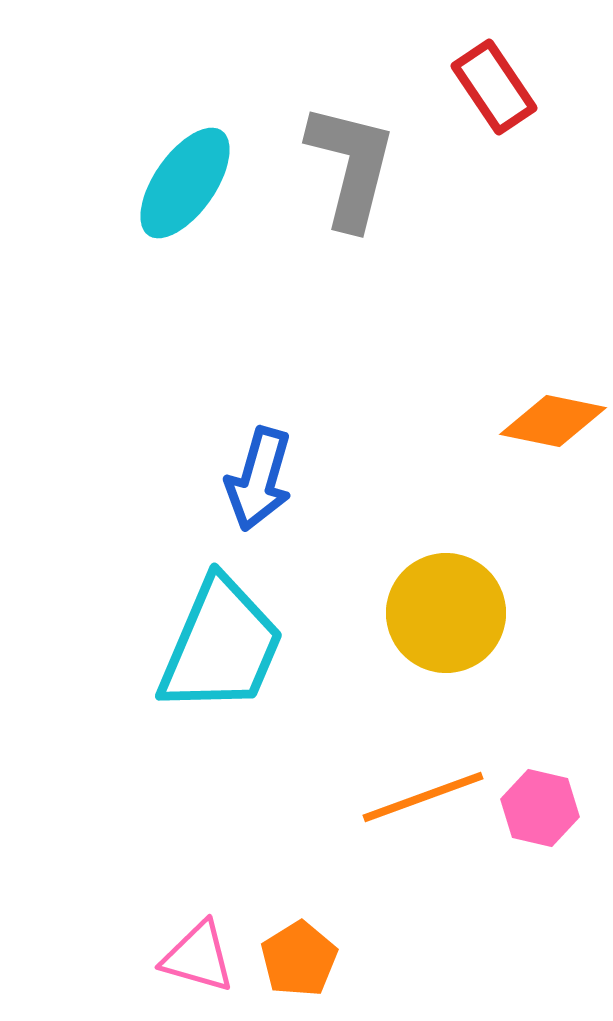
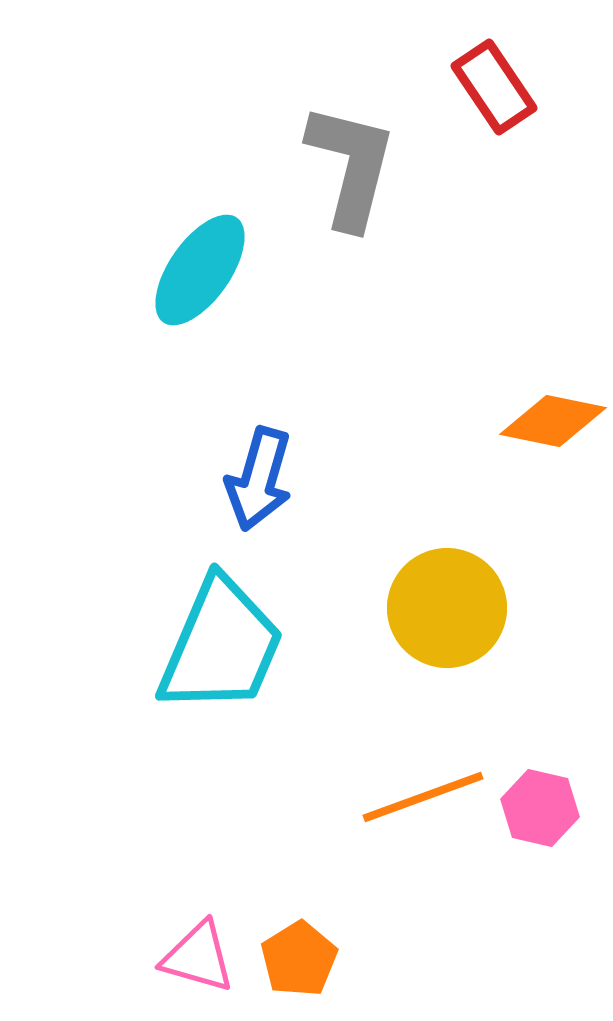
cyan ellipse: moved 15 px right, 87 px down
yellow circle: moved 1 px right, 5 px up
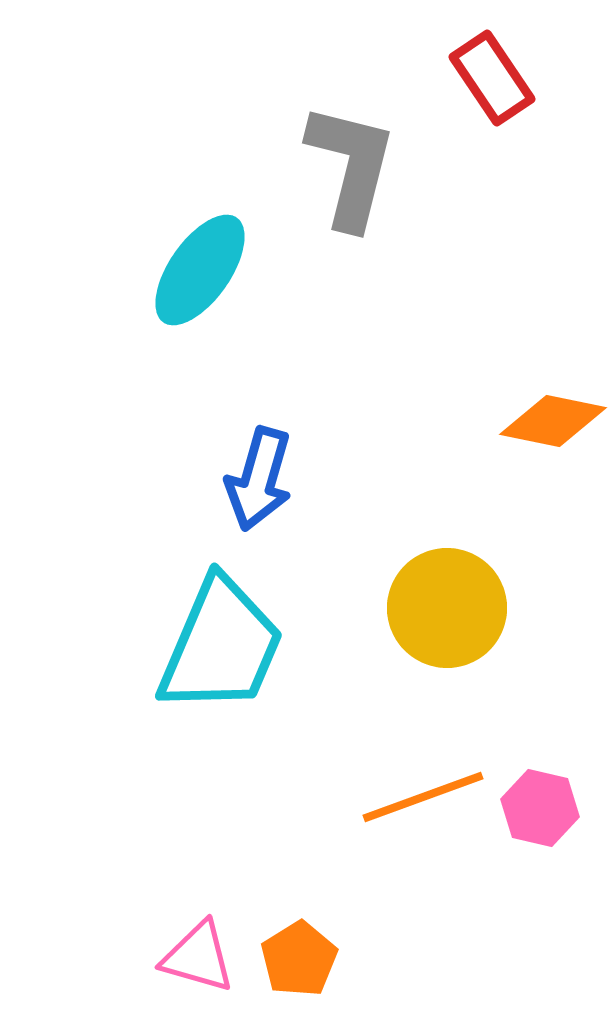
red rectangle: moved 2 px left, 9 px up
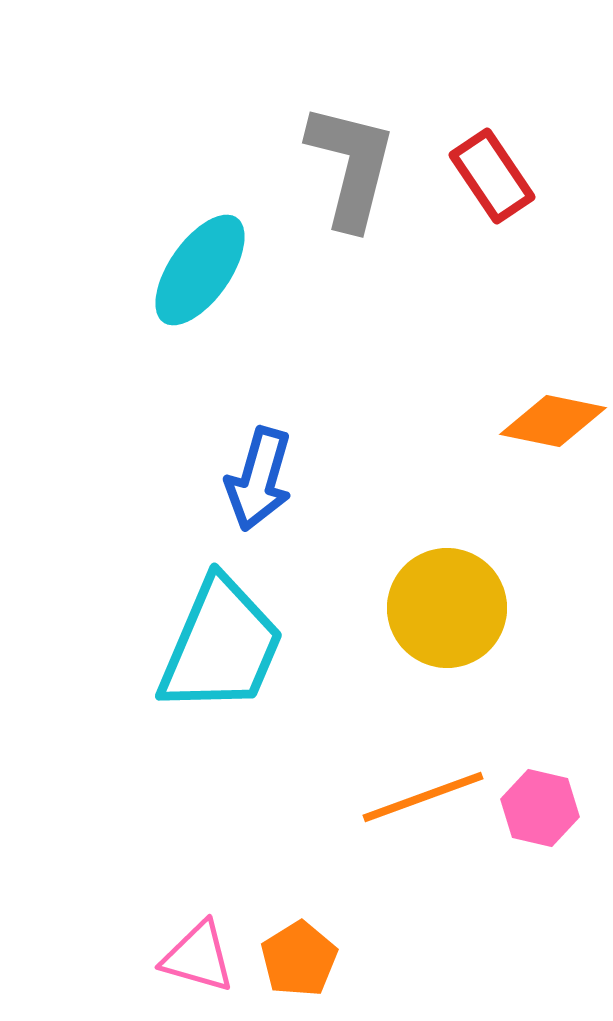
red rectangle: moved 98 px down
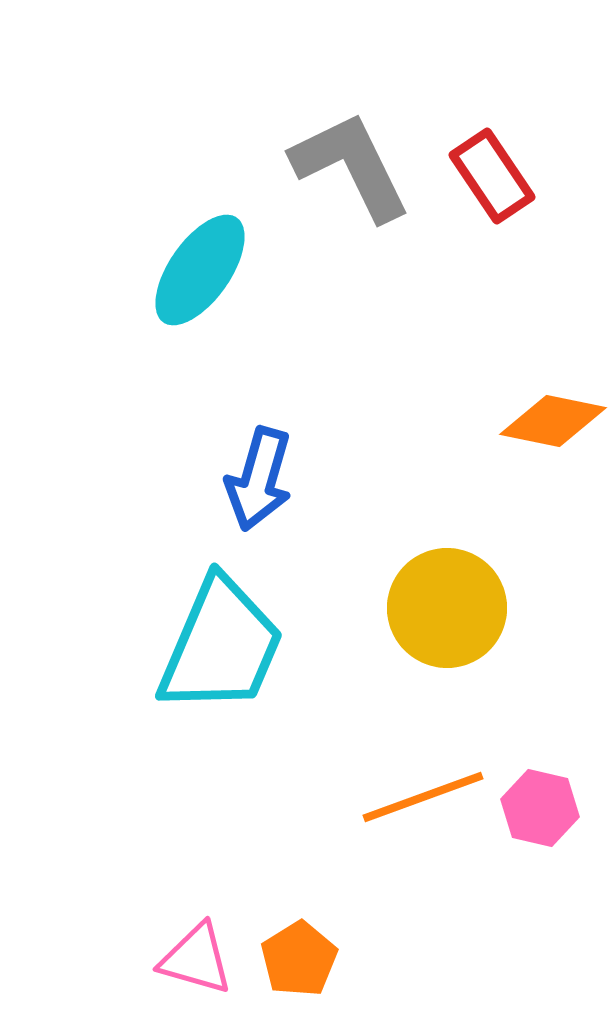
gray L-shape: rotated 40 degrees counterclockwise
pink triangle: moved 2 px left, 2 px down
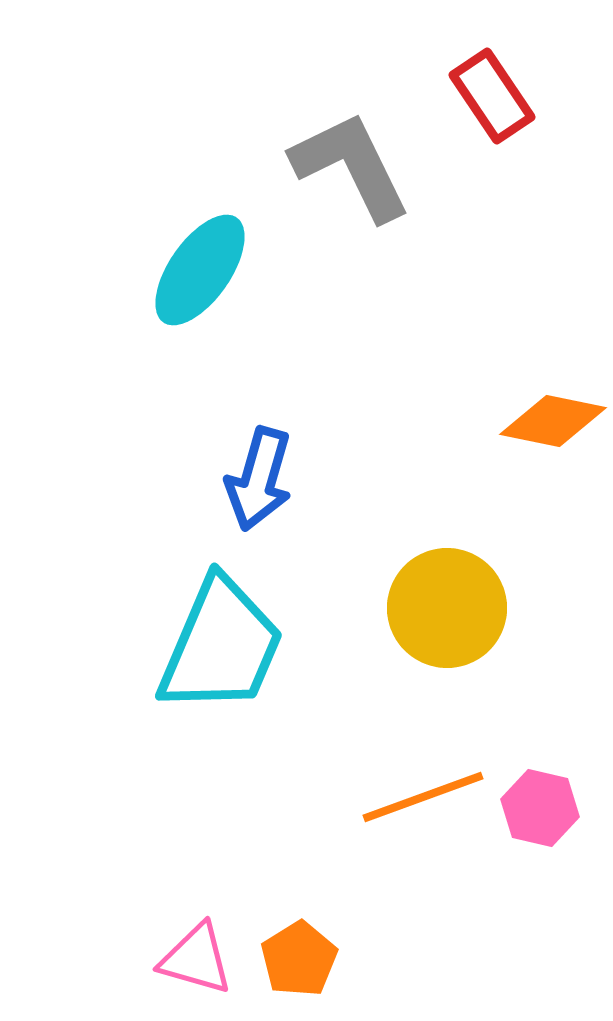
red rectangle: moved 80 px up
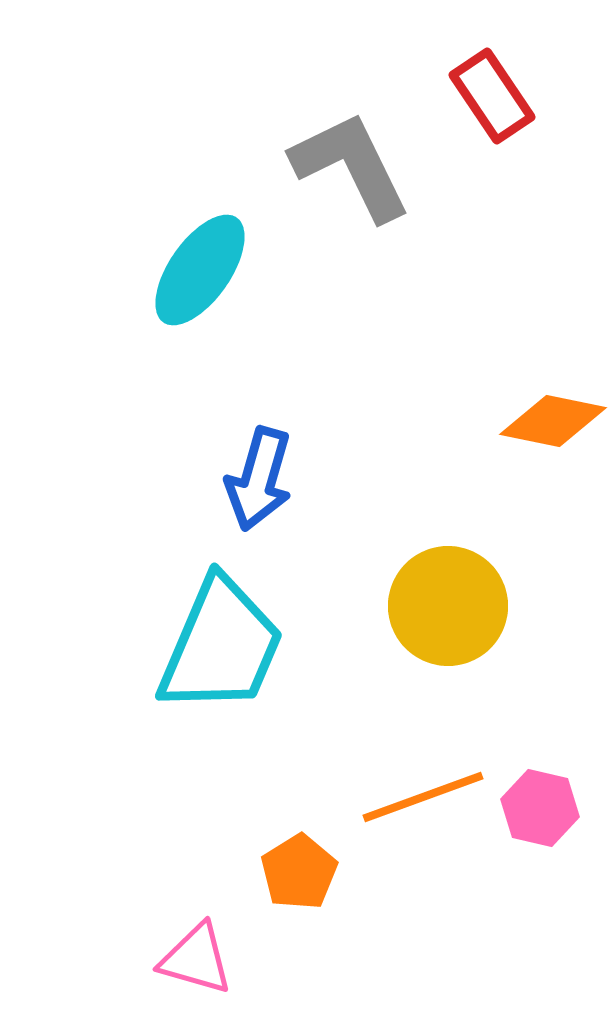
yellow circle: moved 1 px right, 2 px up
orange pentagon: moved 87 px up
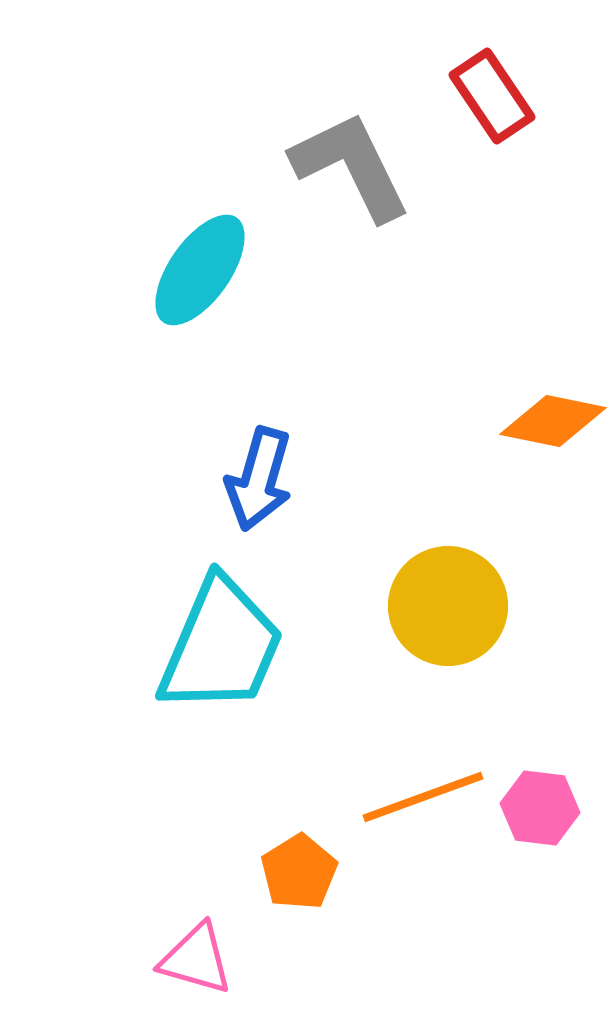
pink hexagon: rotated 6 degrees counterclockwise
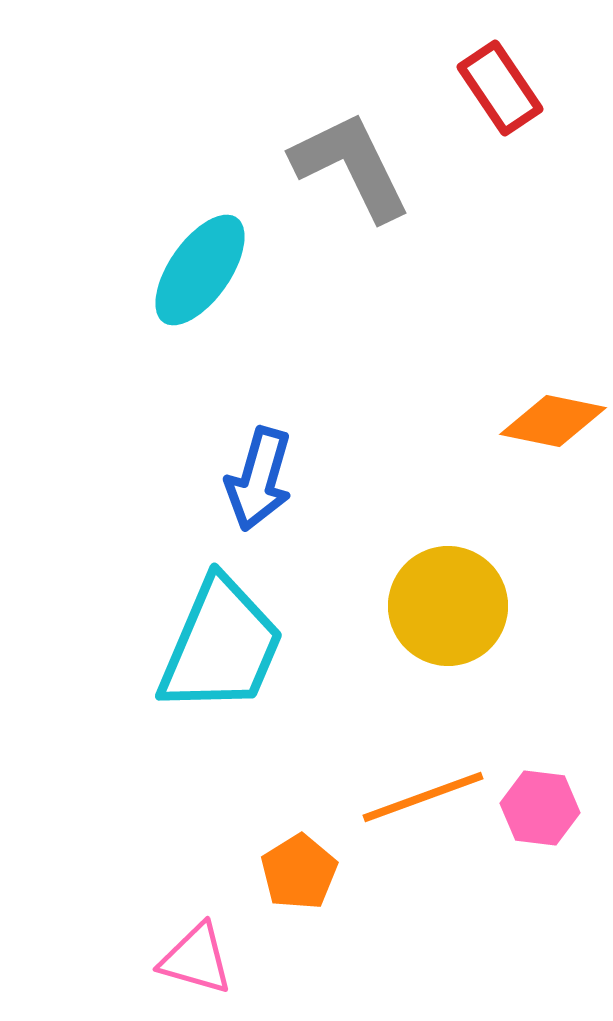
red rectangle: moved 8 px right, 8 px up
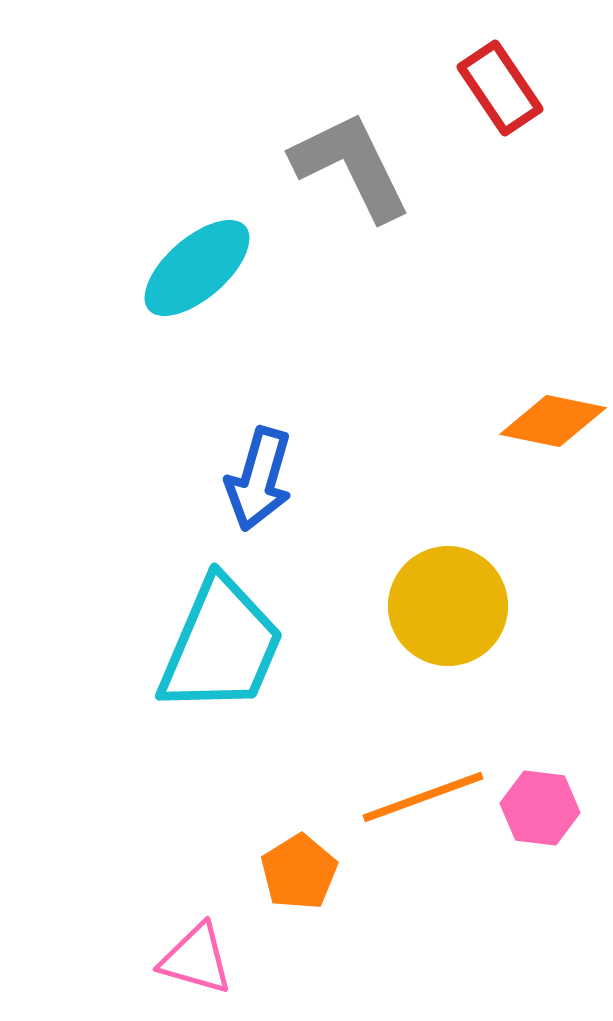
cyan ellipse: moved 3 px left, 2 px up; rotated 14 degrees clockwise
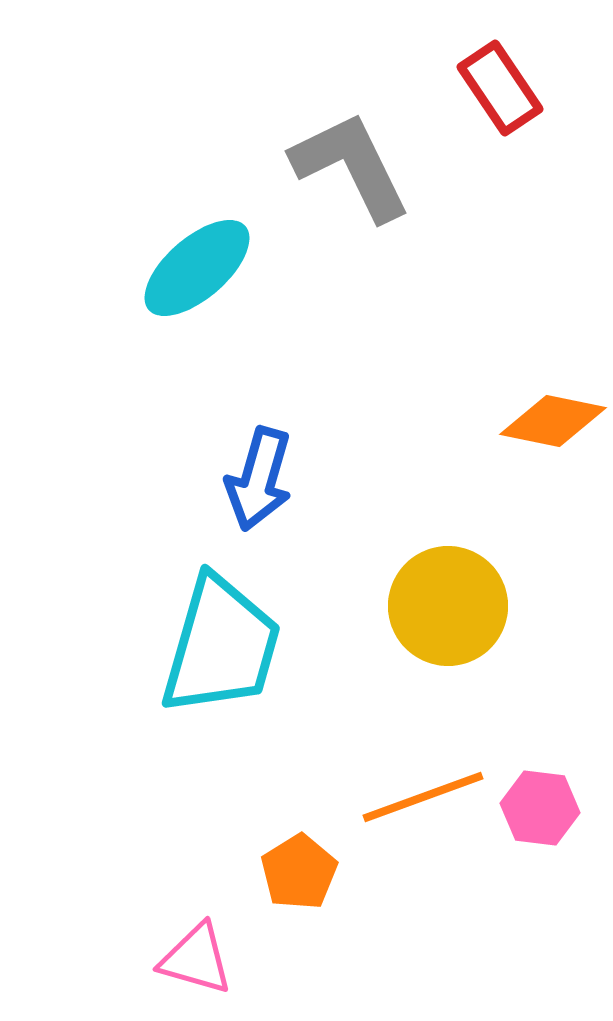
cyan trapezoid: rotated 7 degrees counterclockwise
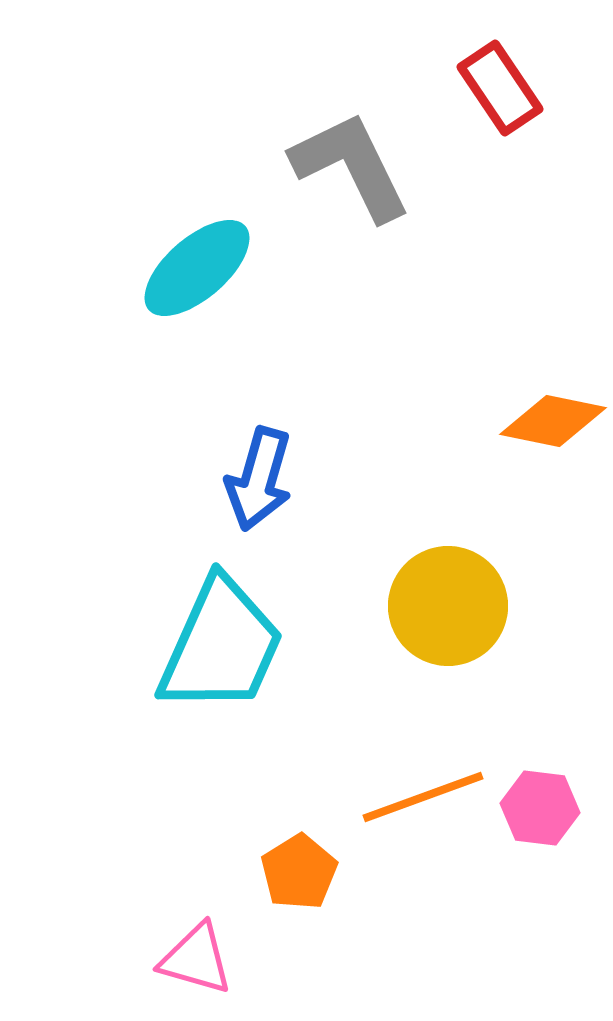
cyan trapezoid: rotated 8 degrees clockwise
